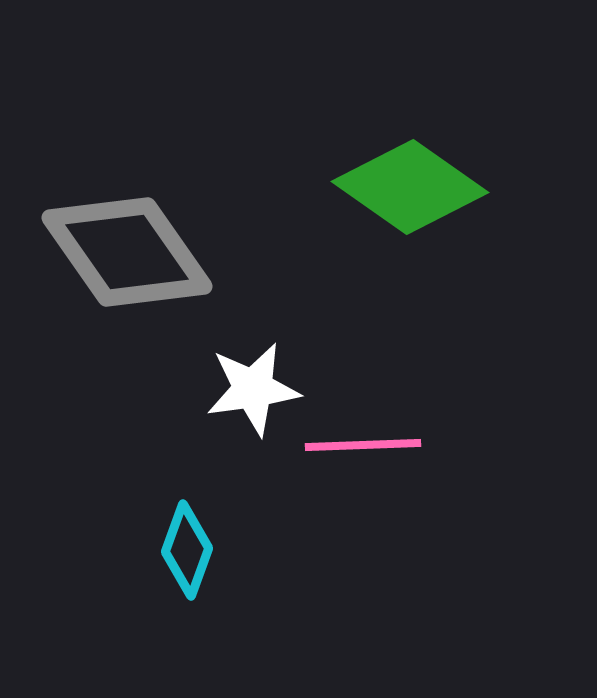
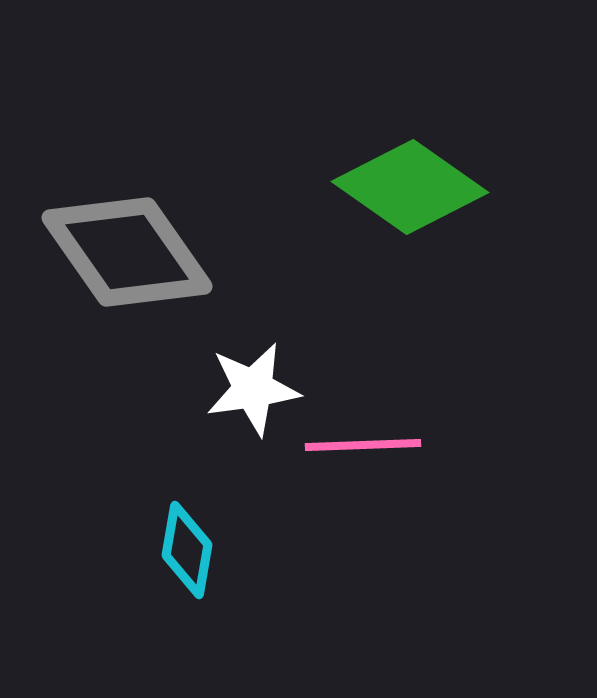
cyan diamond: rotated 10 degrees counterclockwise
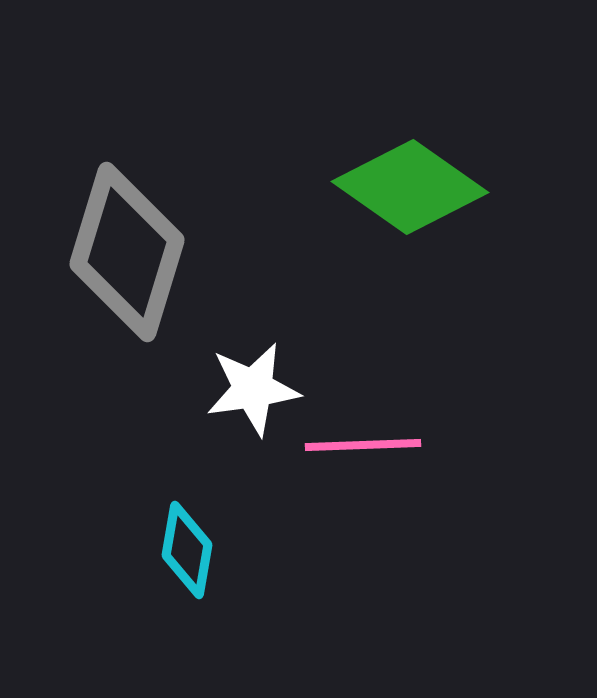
gray diamond: rotated 52 degrees clockwise
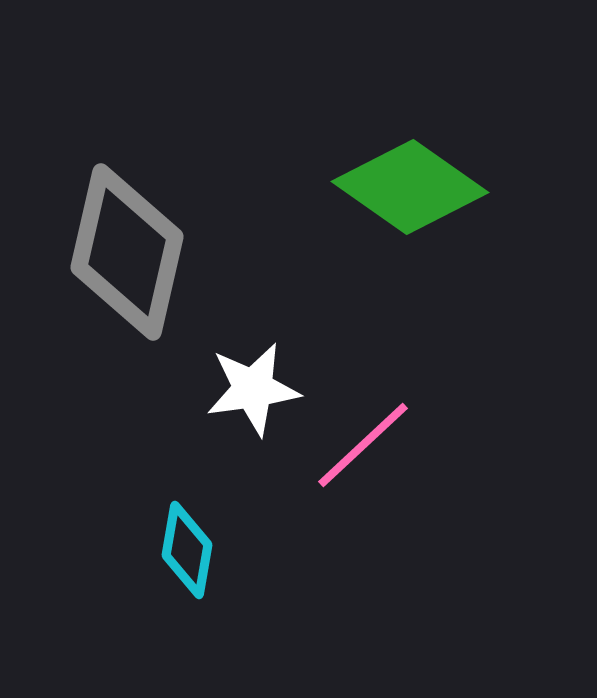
gray diamond: rotated 4 degrees counterclockwise
pink line: rotated 41 degrees counterclockwise
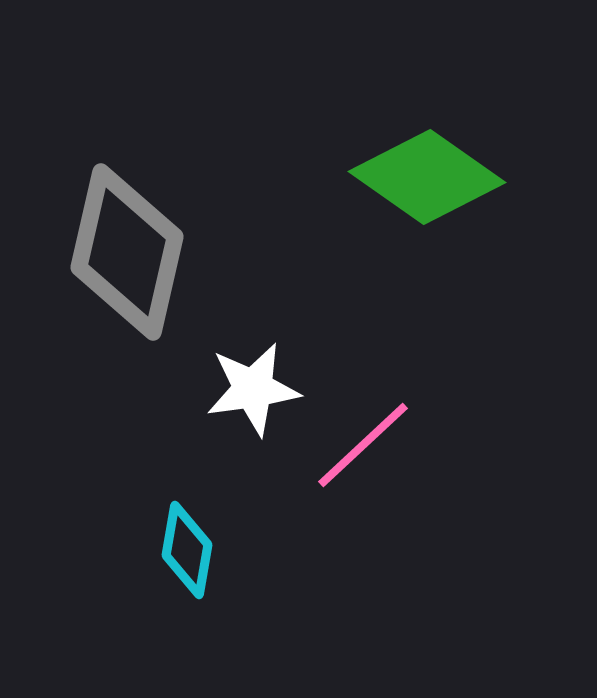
green diamond: moved 17 px right, 10 px up
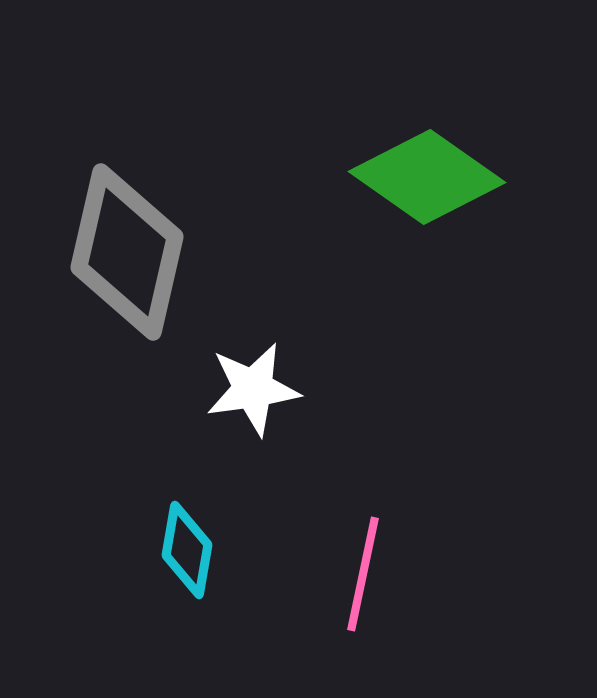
pink line: moved 129 px down; rotated 35 degrees counterclockwise
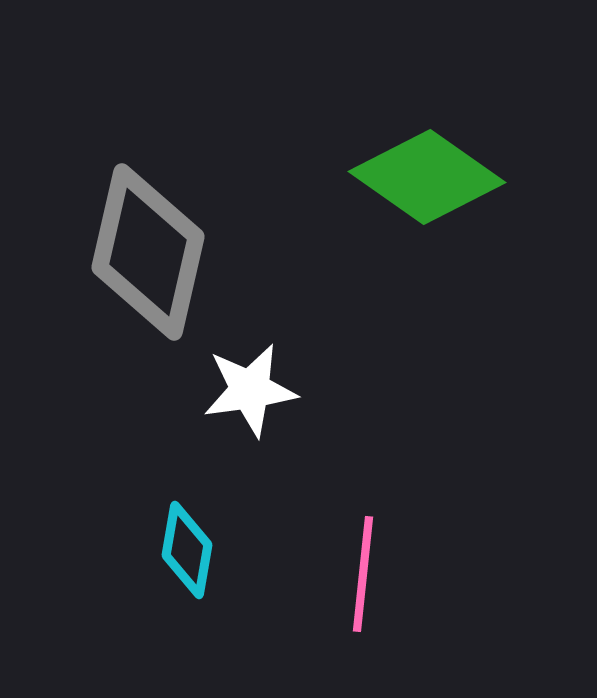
gray diamond: moved 21 px right
white star: moved 3 px left, 1 px down
pink line: rotated 6 degrees counterclockwise
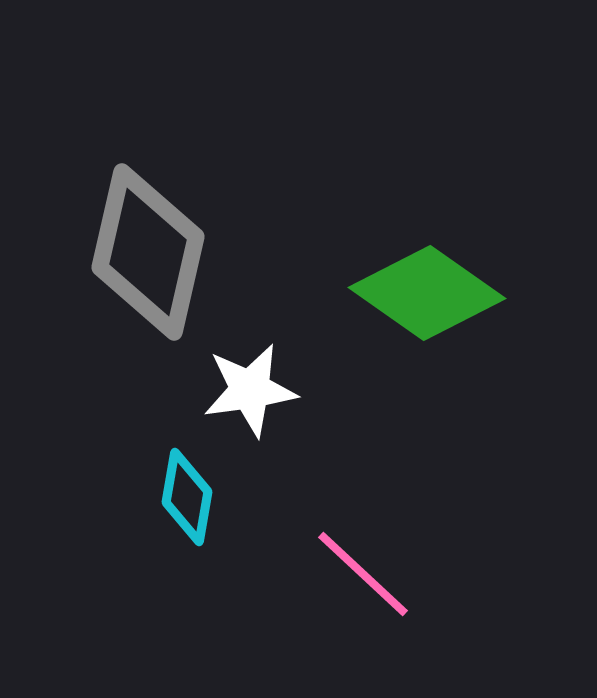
green diamond: moved 116 px down
cyan diamond: moved 53 px up
pink line: rotated 53 degrees counterclockwise
